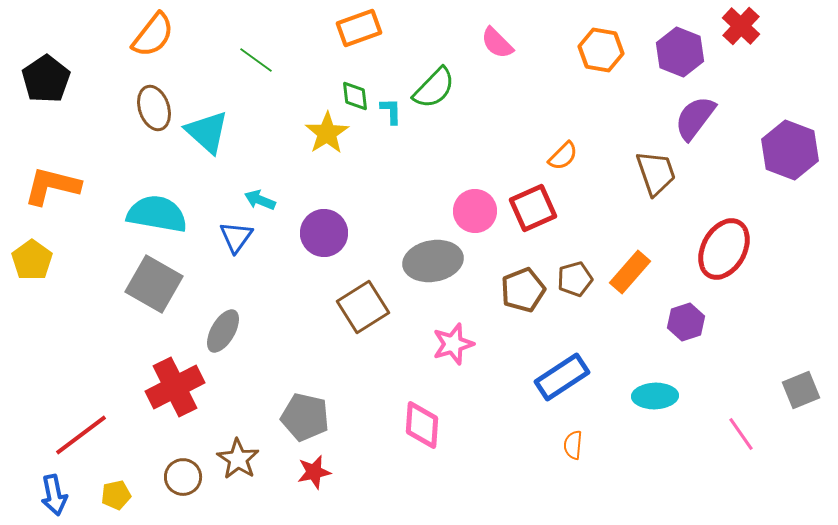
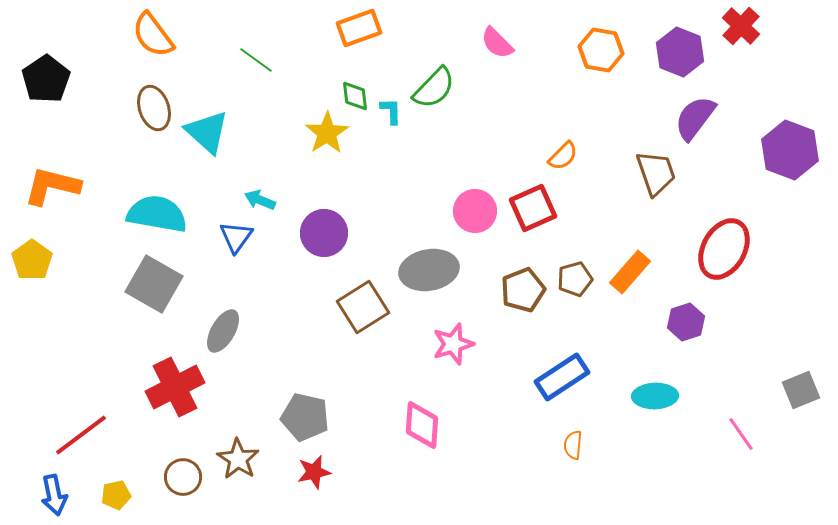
orange semicircle at (153, 35): rotated 105 degrees clockwise
gray ellipse at (433, 261): moved 4 px left, 9 px down
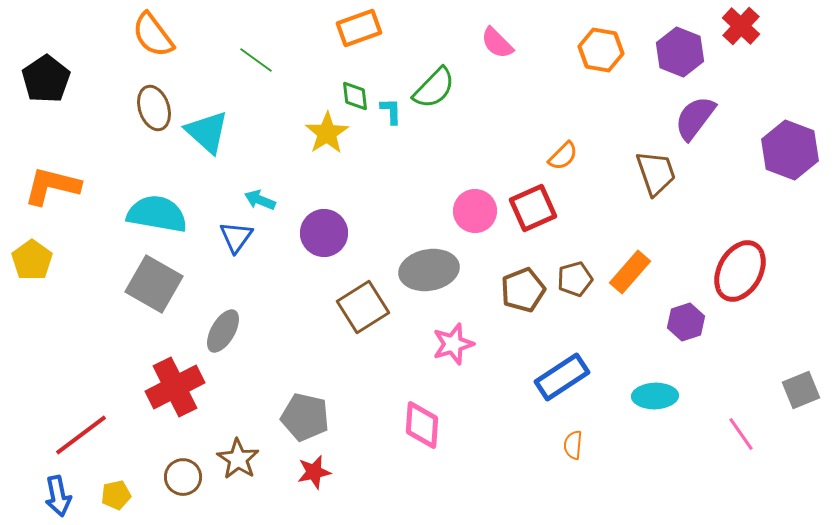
red ellipse at (724, 249): moved 16 px right, 22 px down
blue arrow at (54, 495): moved 4 px right, 1 px down
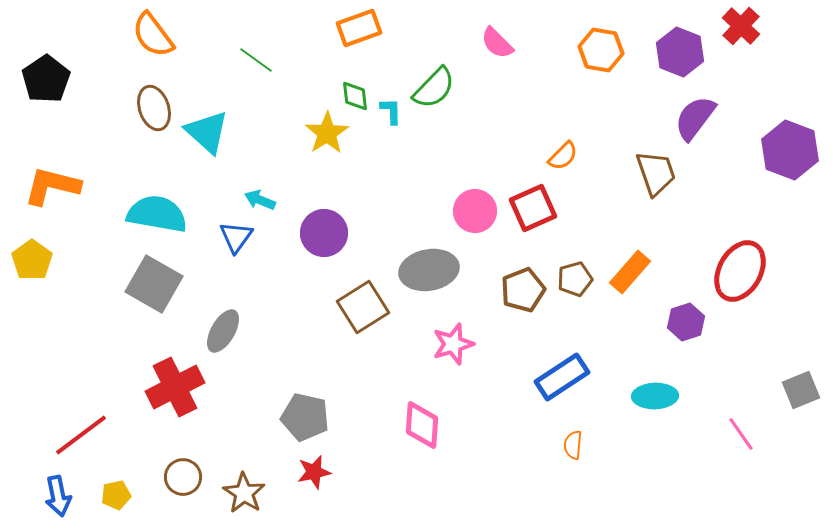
brown star at (238, 459): moved 6 px right, 34 px down
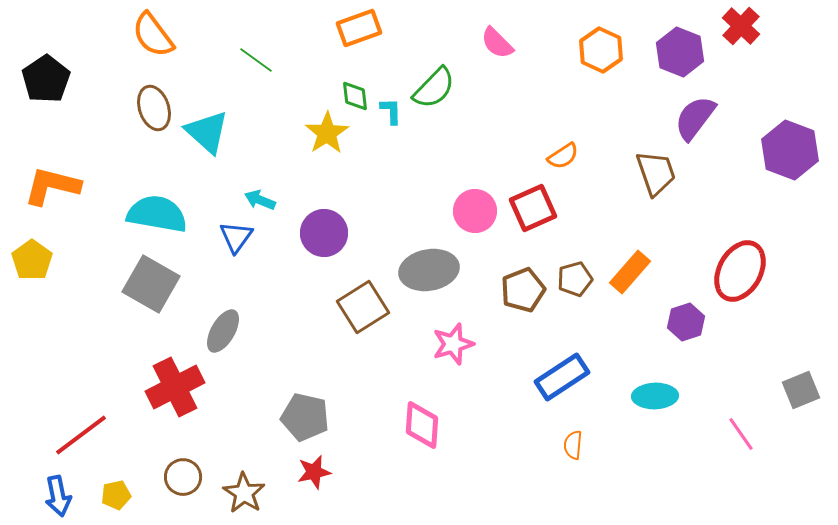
orange hexagon at (601, 50): rotated 15 degrees clockwise
orange semicircle at (563, 156): rotated 12 degrees clockwise
gray square at (154, 284): moved 3 px left
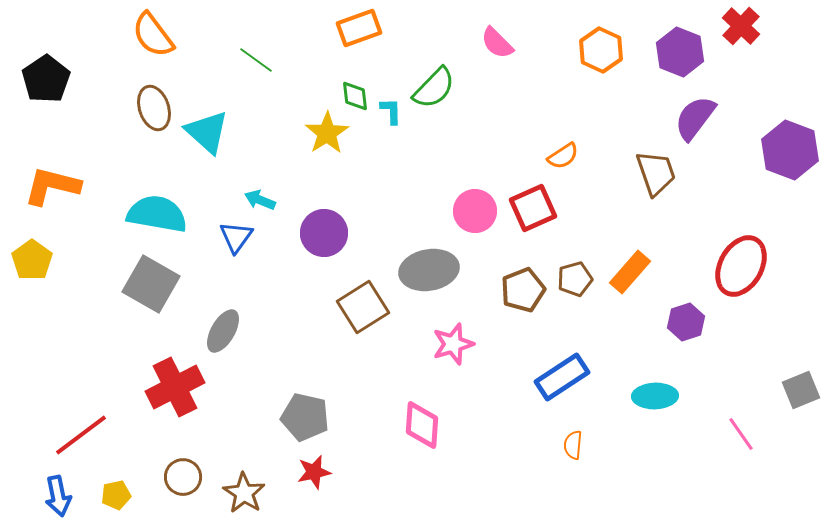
red ellipse at (740, 271): moved 1 px right, 5 px up
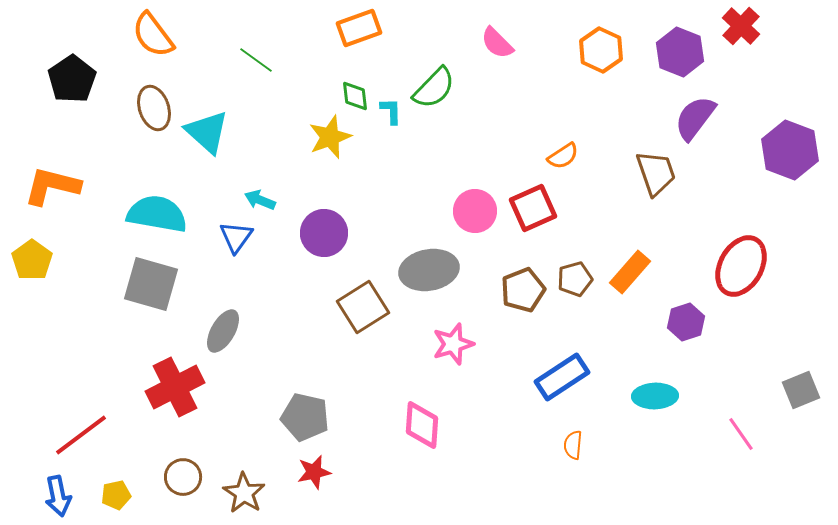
black pentagon at (46, 79): moved 26 px right
yellow star at (327, 133): moved 3 px right, 4 px down; rotated 12 degrees clockwise
gray square at (151, 284): rotated 14 degrees counterclockwise
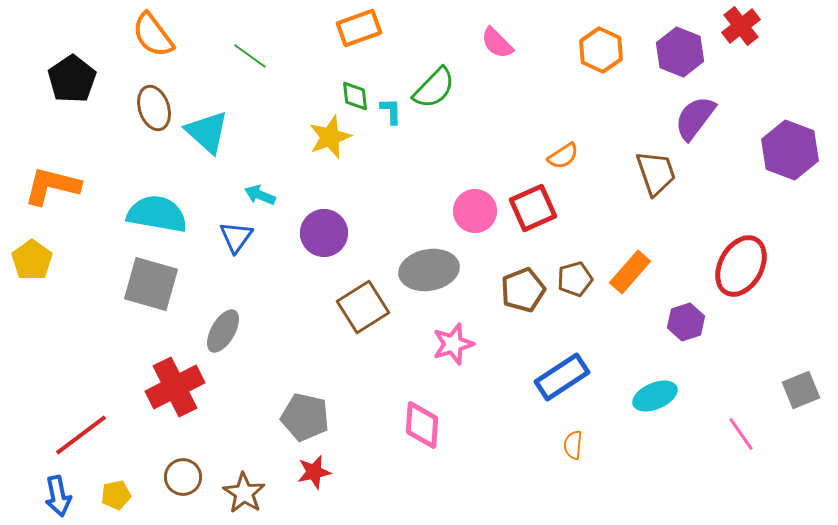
red cross at (741, 26): rotated 9 degrees clockwise
green line at (256, 60): moved 6 px left, 4 px up
cyan arrow at (260, 200): moved 5 px up
cyan ellipse at (655, 396): rotated 21 degrees counterclockwise
